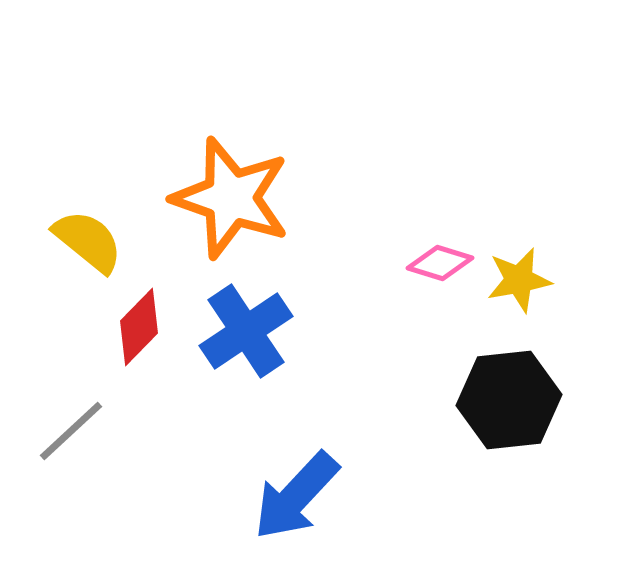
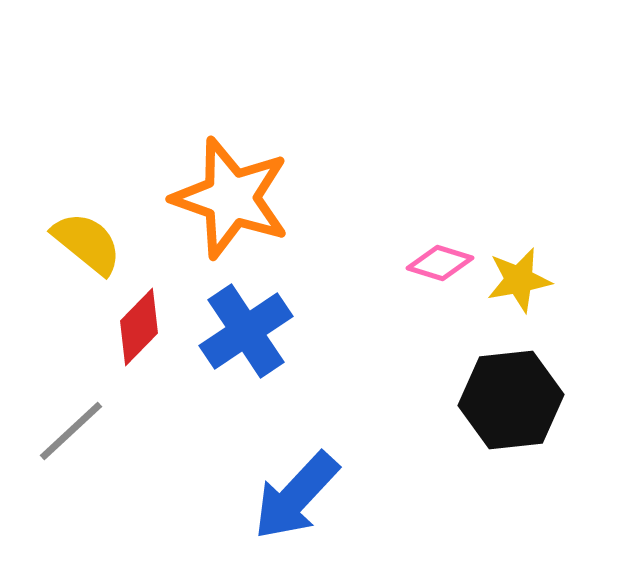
yellow semicircle: moved 1 px left, 2 px down
black hexagon: moved 2 px right
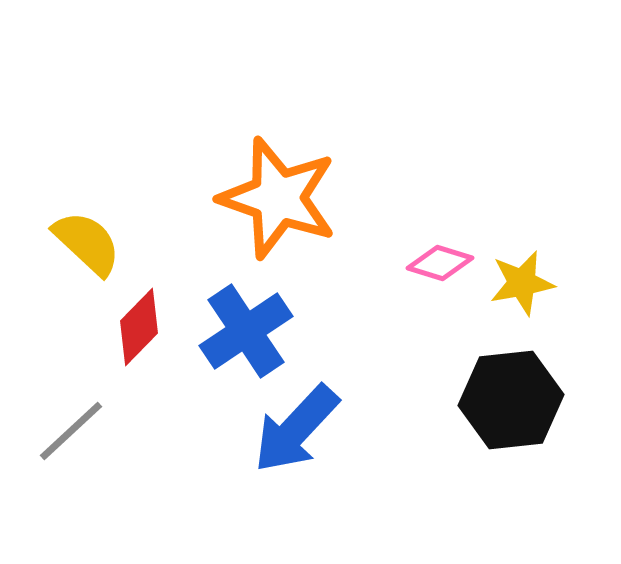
orange star: moved 47 px right
yellow semicircle: rotated 4 degrees clockwise
yellow star: moved 3 px right, 3 px down
blue arrow: moved 67 px up
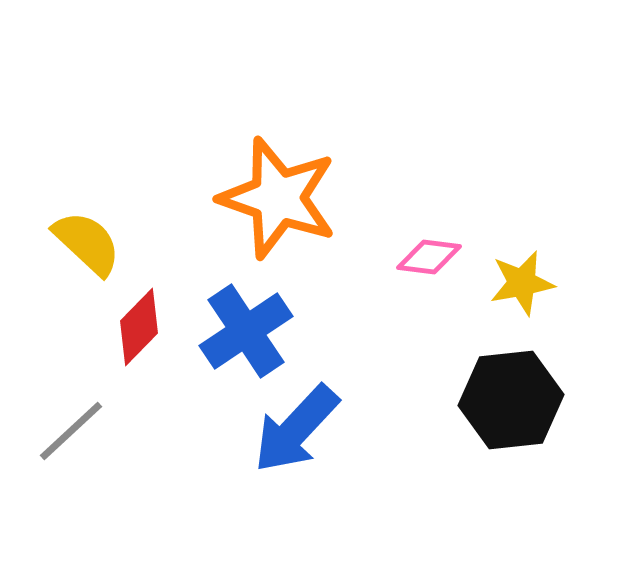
pink diamond: moved 11 px left, 6 px up; rotated 10 degrees counterclockwise
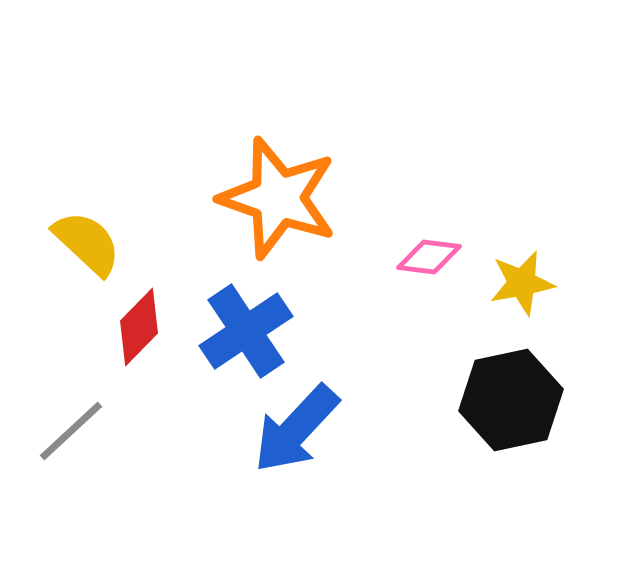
black hexagon: rotated 6 degrees counterclockwise
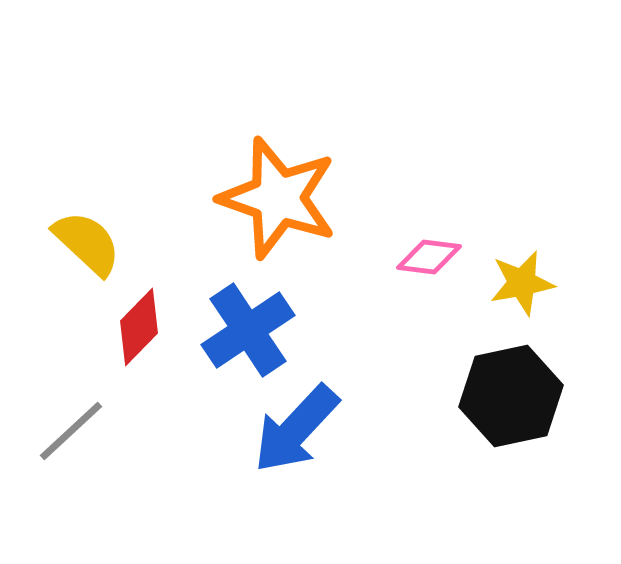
blue cross: moved 2 px right, 1 px up
black hexagon: moved 4 px up
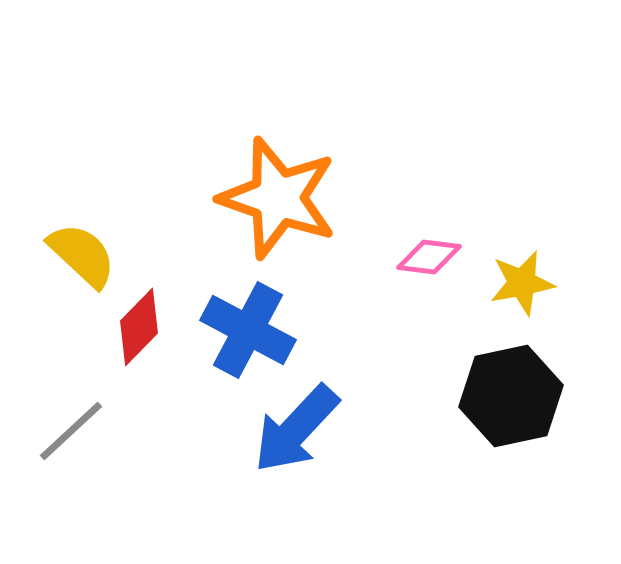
yellow semicircle: moved 5 px left, 12 px down
blue cross: rotated 28 degrees counterclockwise
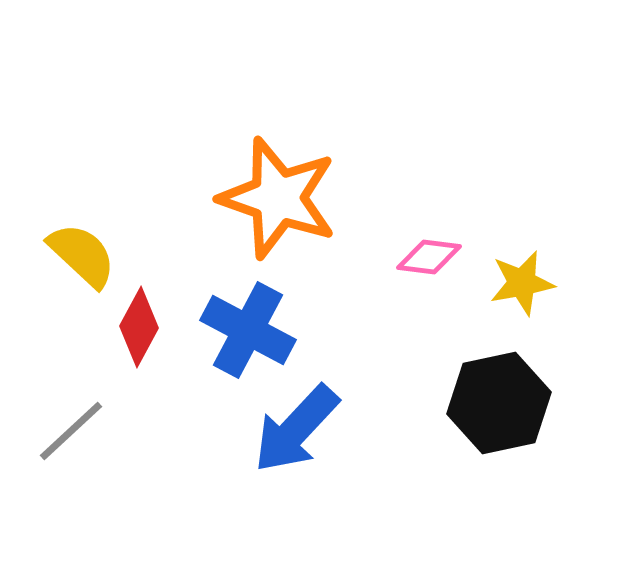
red diamond: rotated 16 degrees counterclockwise
black hexagon: moved 12 px left, 7 px down
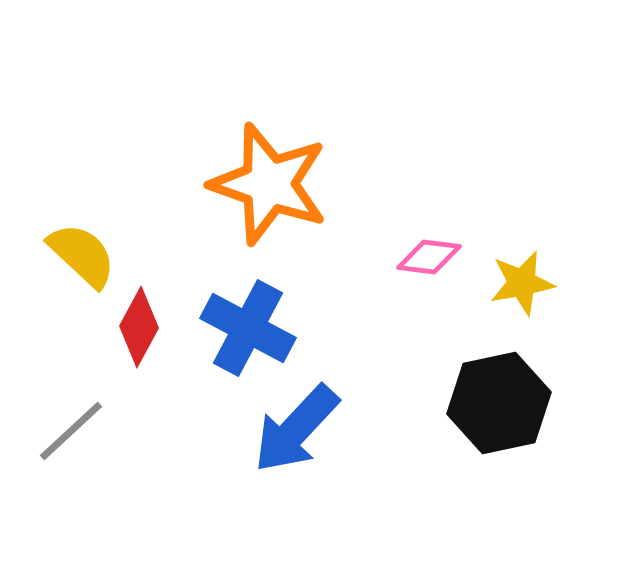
orange star: moved 9 px left, 14 px up
blue cross: moved 2 px up
